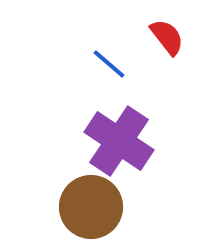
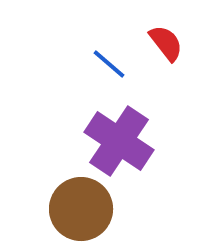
red semicircle: moved 1 px left, 6 px down
brown circle: moved 10 px left, 2 px down
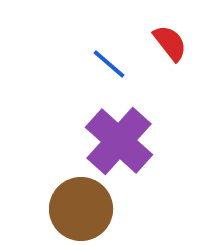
red semicircle: moved 4 px right
purple cross: rotated 8 degrees clockwise
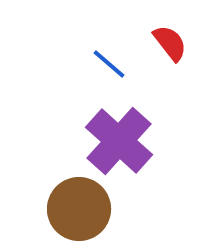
brown circle: moved 2 px left
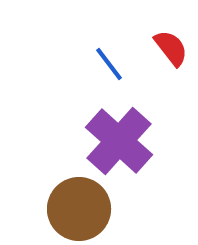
red semicircle: moved 1 px right, 5 px down
blue line: rotated 12 degrees clockwise
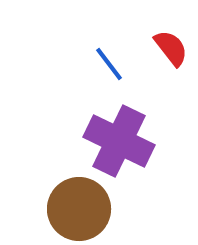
purple cross: rotated 16 degrees counterclockwise
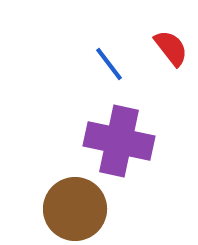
purple cross: rotated 14 degrees counterclockwise
brown circle: moved 4 px left
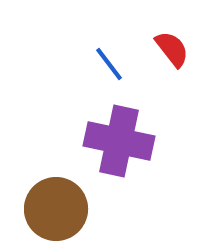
red semicircle: moved 1 px right, 1 px down
brown circle: moved 19 px left
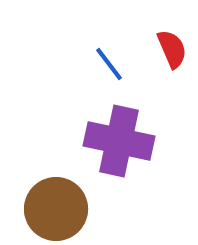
red semicircle: rotated 15 degrees clockwise
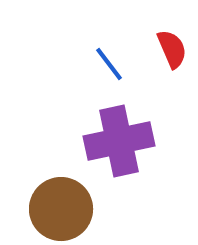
purple cross: rotated 24 degrees counterclockwise
brown circle: moved 5 px right
